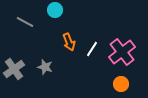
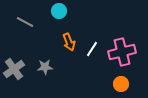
cyan circle: moved 4 px right, 1 px down
pink cross: rotated 24 degrees clockwise
gray star: rotated 21 degrees counterclockwise
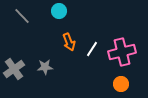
gray line: moved 3 px left, 6 px up; rotated 18 degrees clockwise
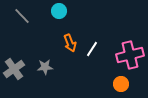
orange arrow: moved 1 px right, 1 px down
pink cross: moved 8 px right, 3 px down
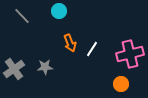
pink cross: moved 1 px up
